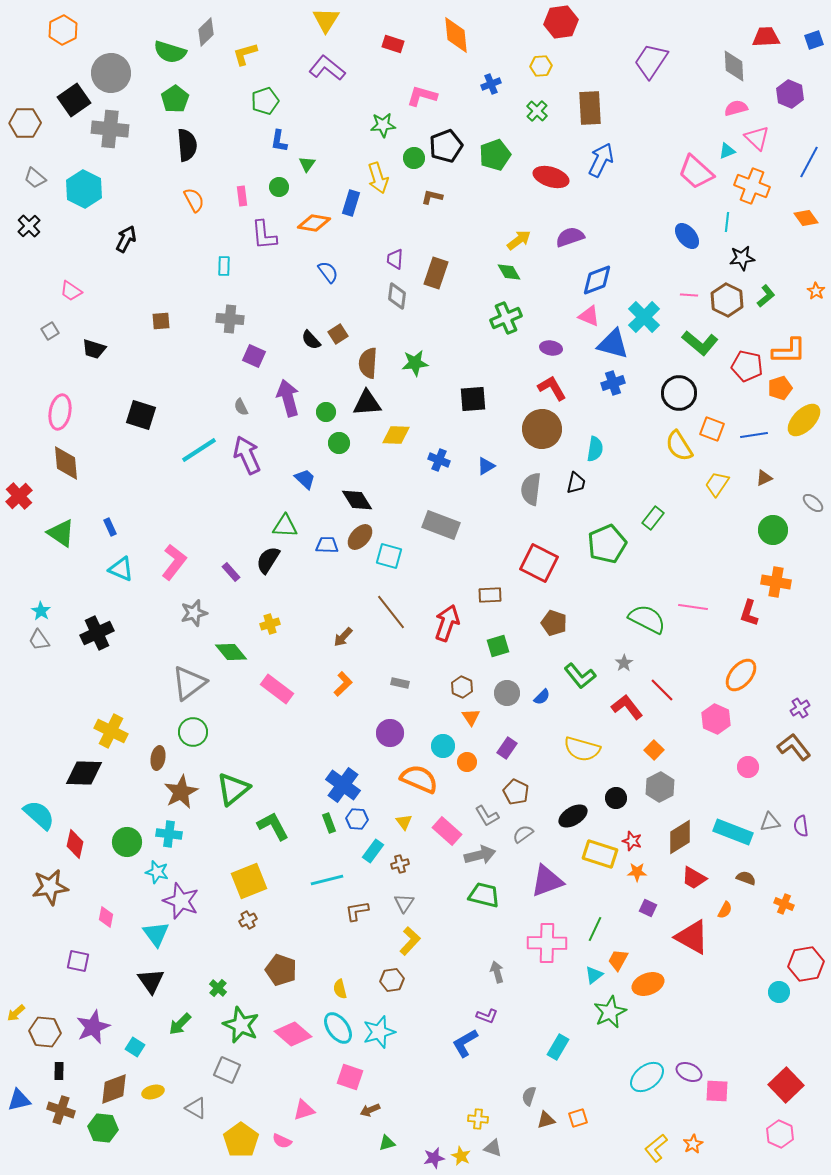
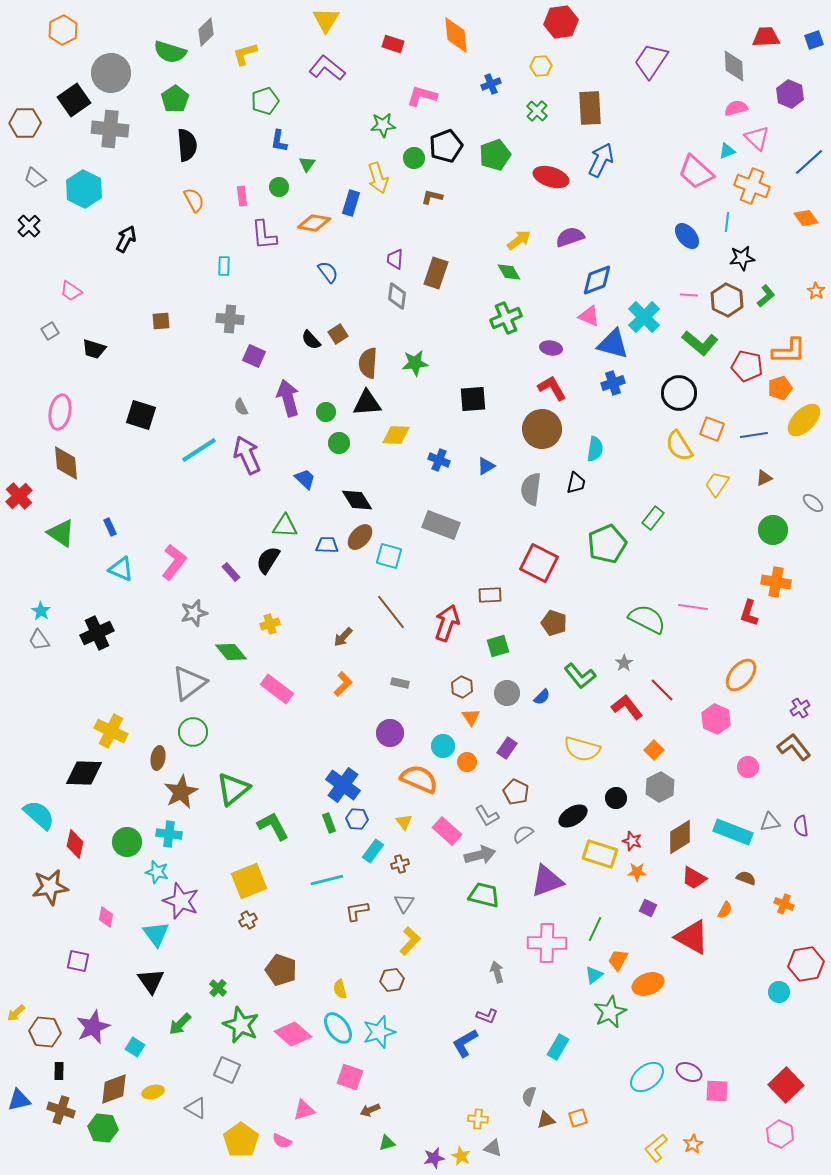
blue line at (809, 162): rotated 20 degrees clockwise
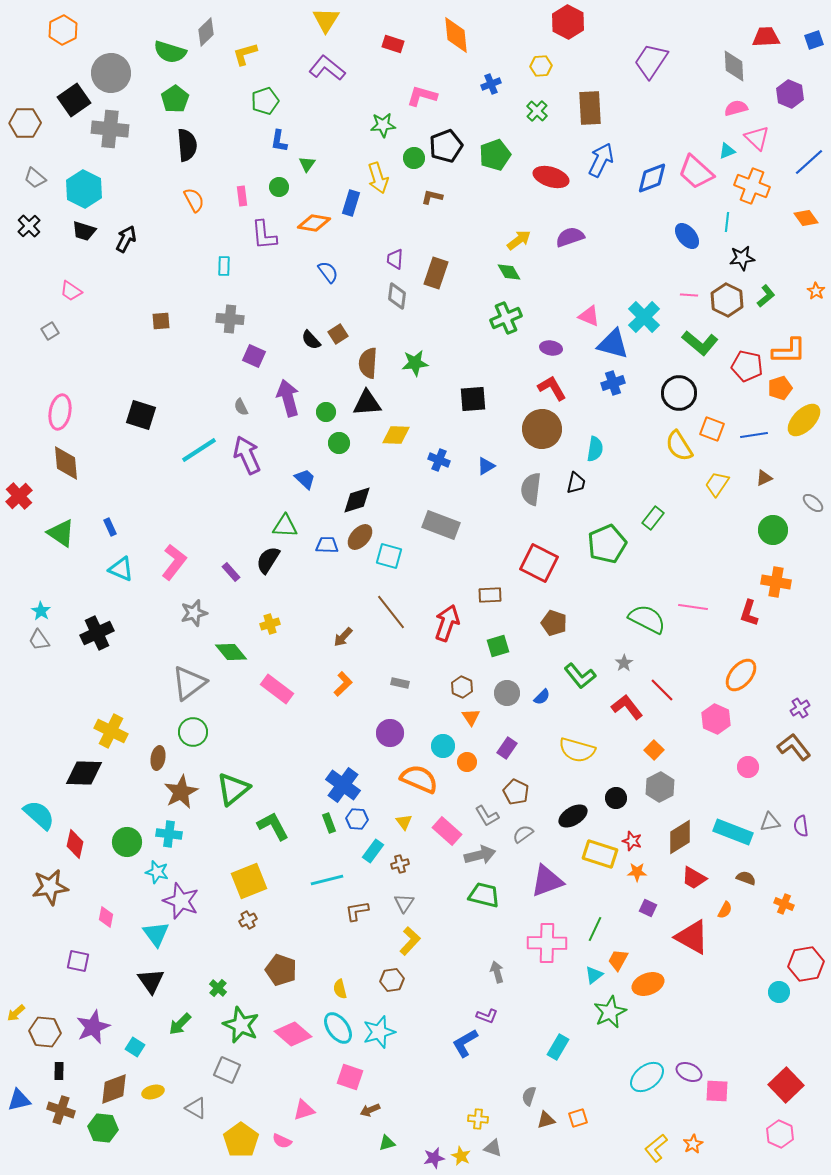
red hexagon at (561, 22): moved 7 px right; rotated 24 degrees counterclockwise
blue diamond at (597, 280): moved 55 px right, 102 px up
black trapezoid at (94, 349): moved 10 px left, 118 px up
black diamond at (357, 500): rotated 76 degrees counterclockwise
yellow semicircle at (582, 749): moved 5 px left, 1 px down
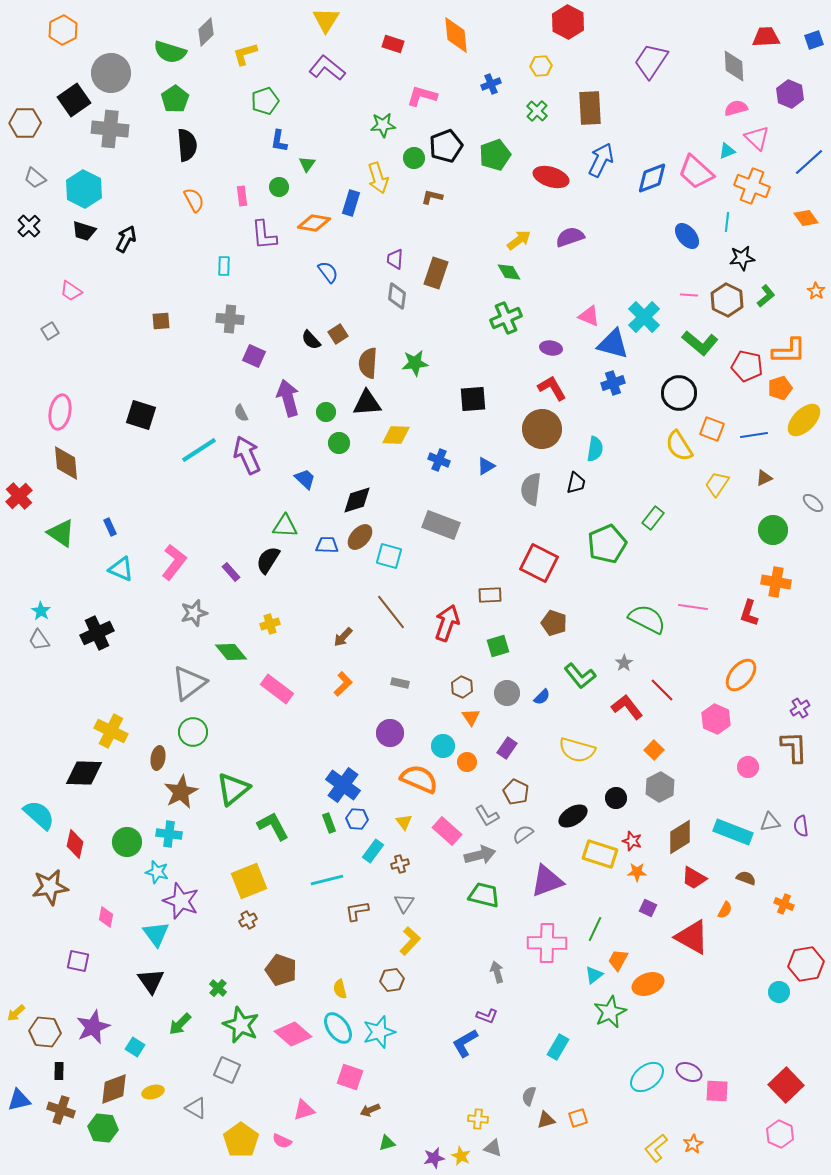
gray semicircle at (241, 407): moved 6 px down
brown L-shape at (794, 747): rotated 36 degrees clockwise
